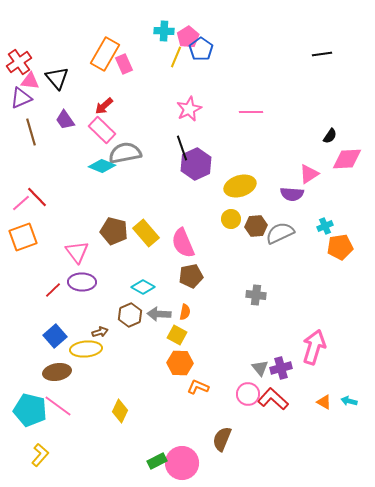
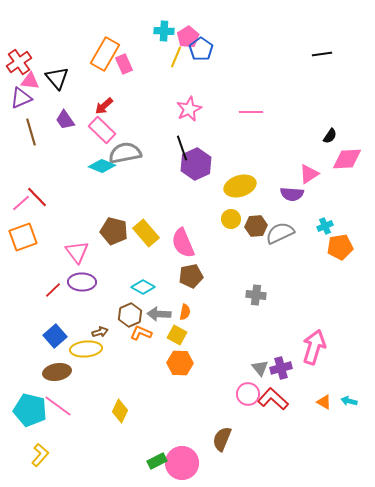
orange L-shape at (198, 387): moved 57 px left, 54 px up
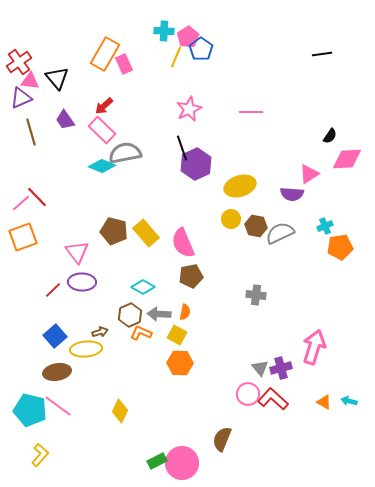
brown hexagon at (256, 226): rotated 15 degrees clockwise
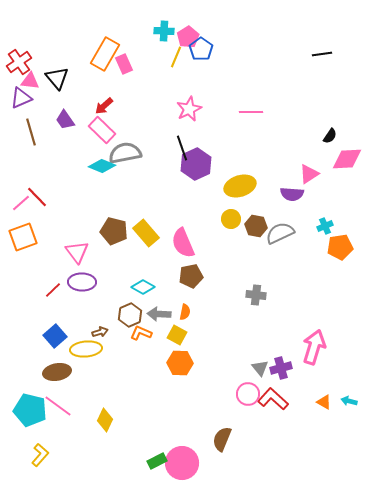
yellow diamond at (120, 411): moved 15 px left, 9 px down
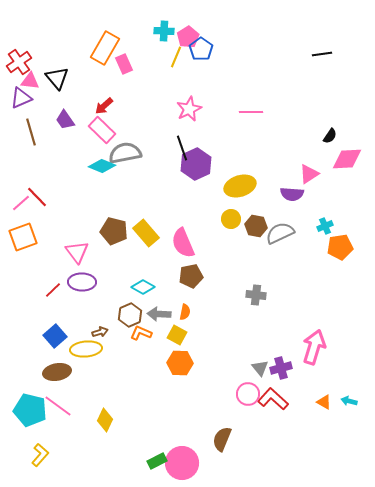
orange rectangle at (105, 54): moved 6 px up
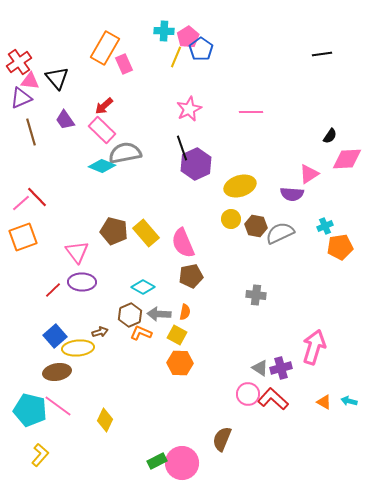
yellow ellipse at (86, 349): moved 8 px left, 1 px up
gray triangle at (260, 368): rotated 18 degrees counterclockwise
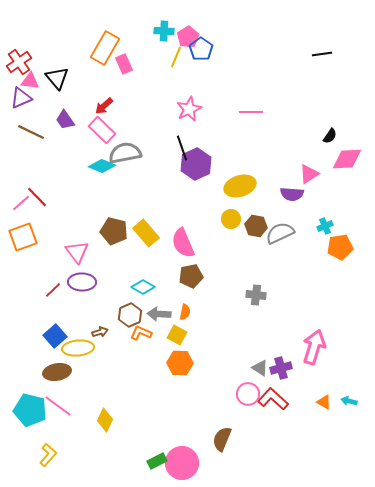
brown line at (31, 132): rotated 48 degrees counterclockwise
yellow L-shape at (40, 455): moved 8 px right
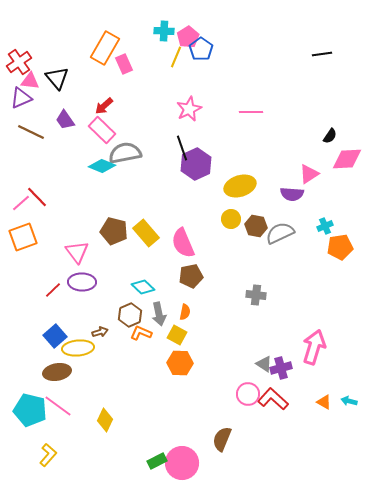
cyan diamond at (143, 287): rotated 15 degrees clockwise
gray arrow at (159, 314): rotated 105 degrees counterclockwise
gray triangle at (260, 368): moved 4 px right, 4 px up
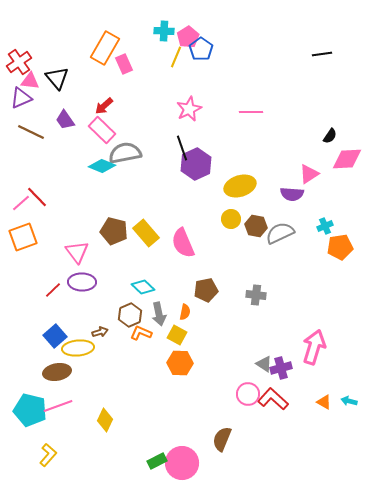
brown pentagon at (191, 276): moved 15 px right, 14 px down
pink line at (58, 406): rotated 56 degrees counterclockwise
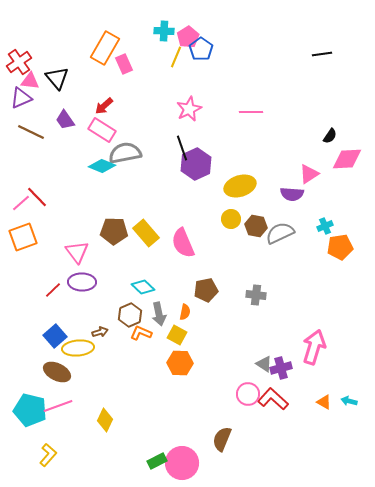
pink rectangle at (102, 130): rotated 12 degrees counterclockwise
brown pentagon at (114, 231): rotated 12 degrees counterclockwise
brown ellipse at (57, 372): rotated 36 degrees clockwise
